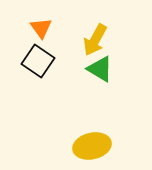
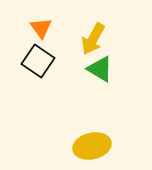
yellow arrow: moved 2 px left, 1 px up
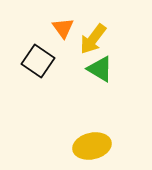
orange triangle: moved 22 px right
yellow arrow: rotated 8 degrees clockwise
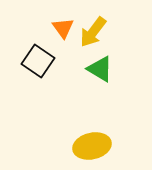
yellow arrow: moved 7 px up
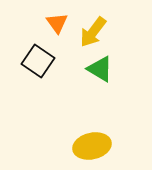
orange triangle: moved 6 px left, 5 px up
